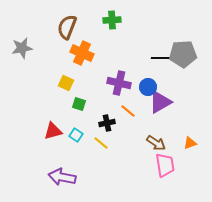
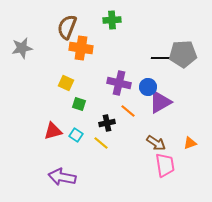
orange cross: moved 1 px left, 5 px up; rotated 15 degrees counterclockwise
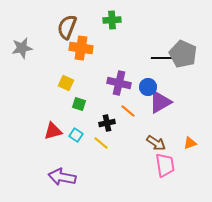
gray pentagon: rotated 28 degrees clockwise
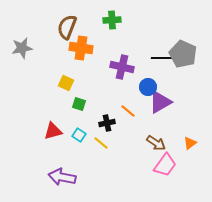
purple cross: moved 3 px right, 16 px up
cyan square: moved 3 px right
orange triangle: rotated 16 degrees counterclockwise
pink trapezoid: rotated 45 degrees clockwise
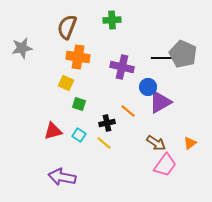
orange cross: moved 3 px left, 9 px down
yellow line: moved 3 px right
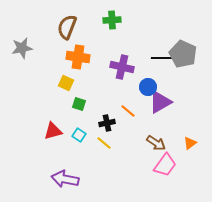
purple arrow: moved 3 px right, 2 px down
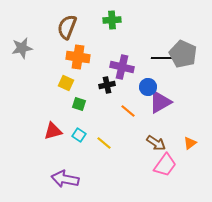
black cross: moved 38 px up
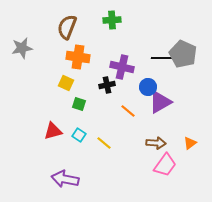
brown arrow: rotated 30 degrees counterclockwise
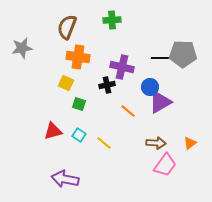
gray pentagon: rotated 24 degrees counterclockwise
blue circle: moved 2 px right
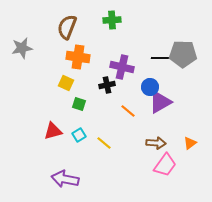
cyan square: rotated 24 degrees clockwise
